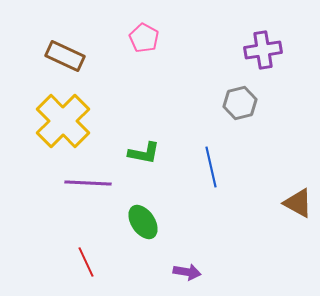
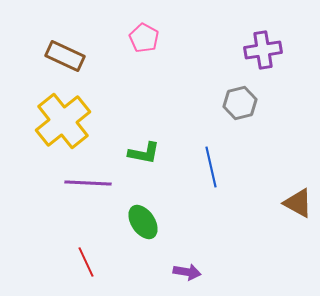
yellow cross: rotated 6 degrees clockwise
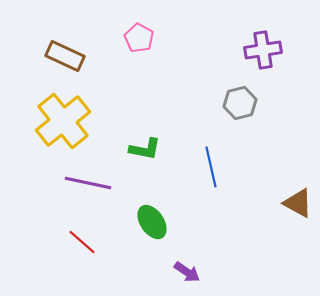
pink pentagon: moved 5 px left
green L-shape: moved 1 px right, 4 px up
purple line: rotated 9 degrees clockwise
green ellipse: moved 9 px right
red line: moved 4 px left, 20 px up; rotated 24 degrees counterclockwise
purple arrow: rotated 24 degrees clockwise
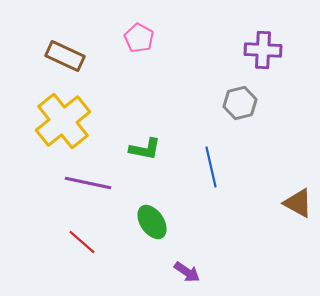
purple cross: rotated 12 degrees clockwise
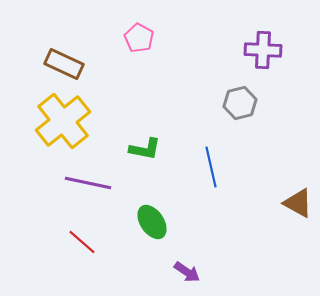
brown rectangle: moved 1 px left, 8 px down
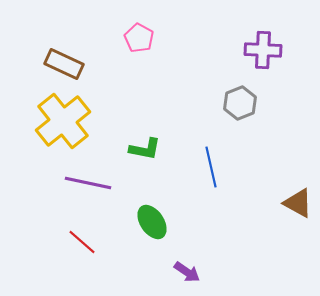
gray hexagon: rotated 8 degrees counterclockwise
